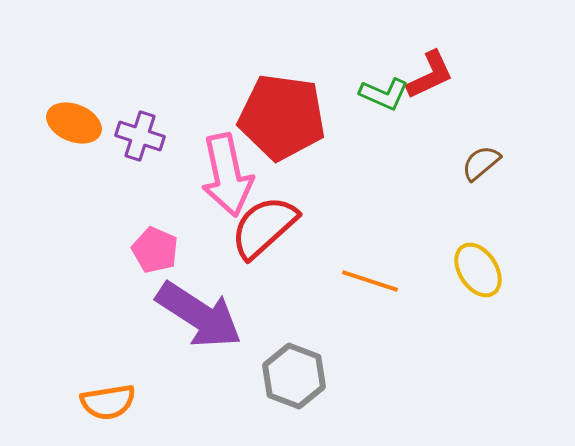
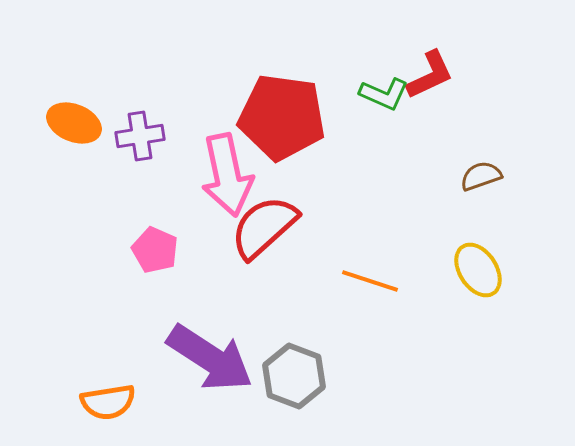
purple cross: rotated 27 degrees counterclockwise
brown semicircle: moved 13 px down; rotated 21 degrees clockwise
purple arrow: moved 11 px right, 43 px down
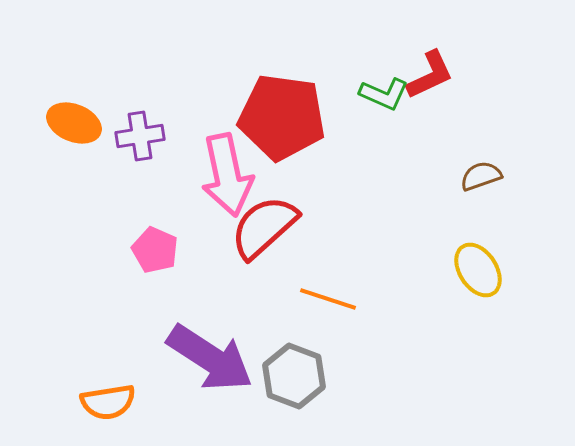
orange line: moved 42 px left, 18 px down
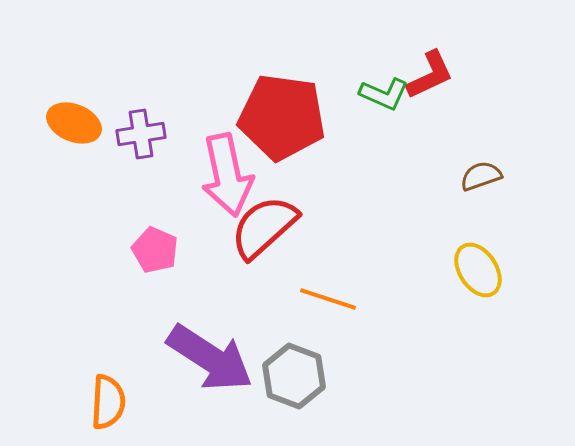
purple cross: moved 1 px right, 2 px up
orange semicircle: rotated 78 degrees counterclockwise
